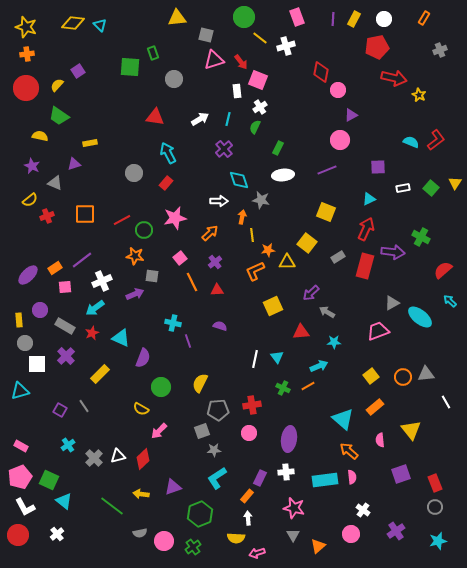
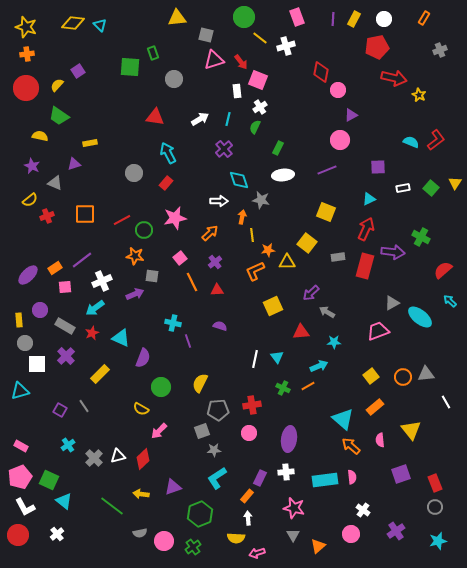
gray rectangle at (338, 257): rotated 24 degrees clockwise
orange arrow at (349, 451): moved 2 px right, 5 px up
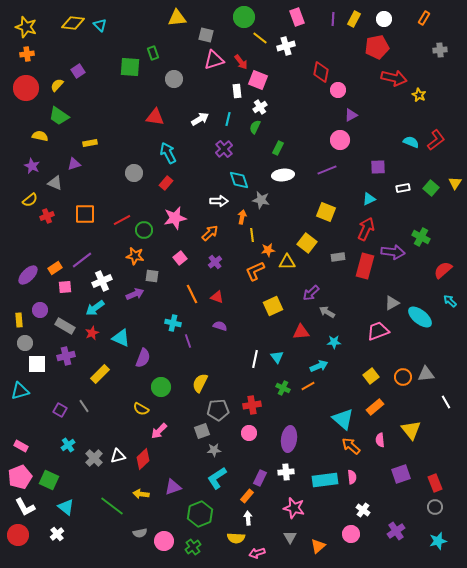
gray cross at (440, 50): rotated 16 degrees clockwise
orange line at (192, 282): moved 12 px down
red triangle at (217, 290): moved 7 px down; rotated 24 degrees clockwise
purple cross at (66, 356): rotated 30 degrees clockwise
cyan triangle at (64, 501): moved 2 px right, 6 px down
gray triangle at (293, 535): moved 3 px left, 2 px down
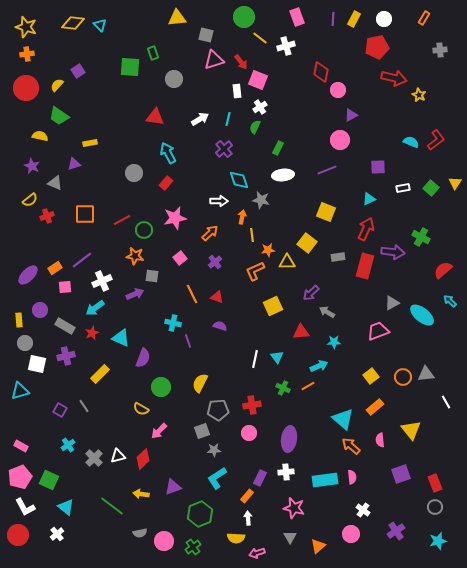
cyan ellipse at (420, 317): moved 2 px right, 2 px up
white square at (37, 364): rotated 12 degrees clockwise
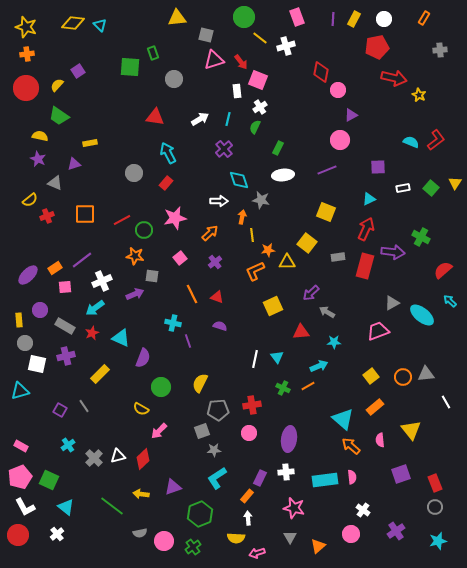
purple star at (32, 166): moved 6 px right, 7 px up
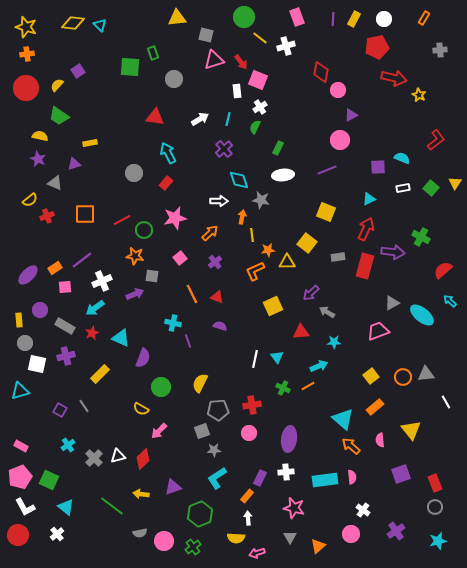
cyan semicircle at (411, 142): moved 9 px left, 16 px down
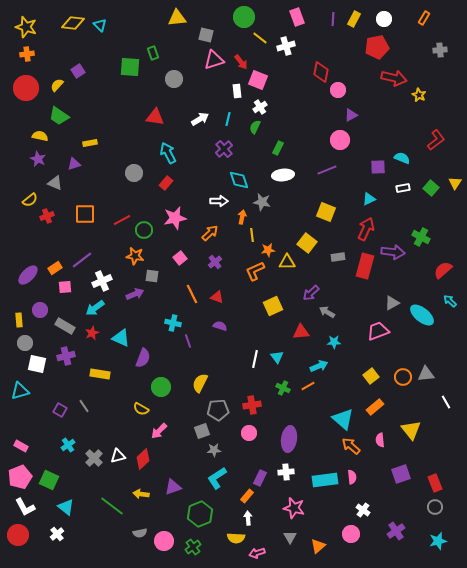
gray star at (261, 200): moved 1 px right, 2 px down
yellow rectangle at (100, 374): rotated 54 degrees clockwise
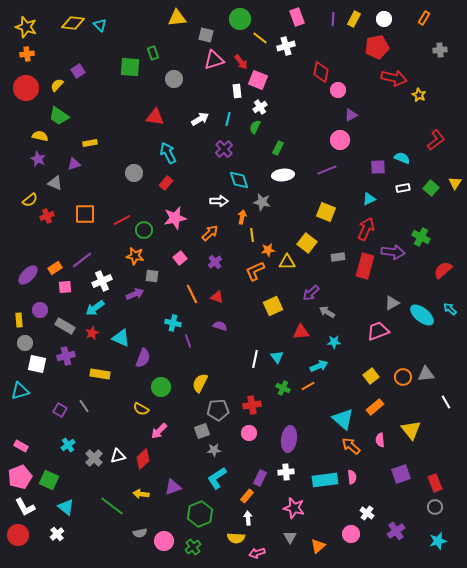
green circle at (244, 17): moved 4 px left, 2 px down
cyan arrow at (450, 301): moved 8 px down
white cross at (363, 510): moved 4 px right, 3 px down
